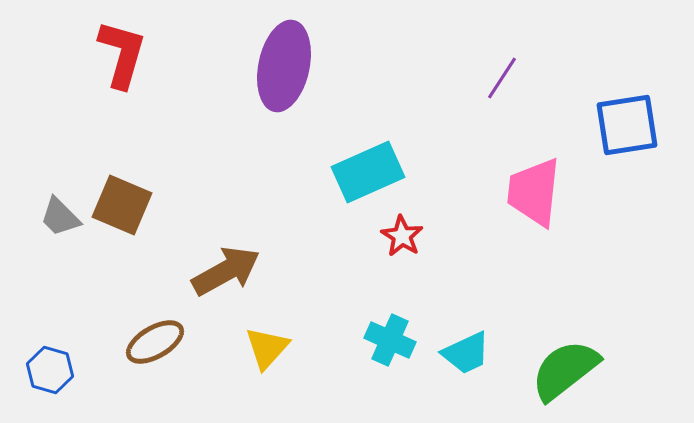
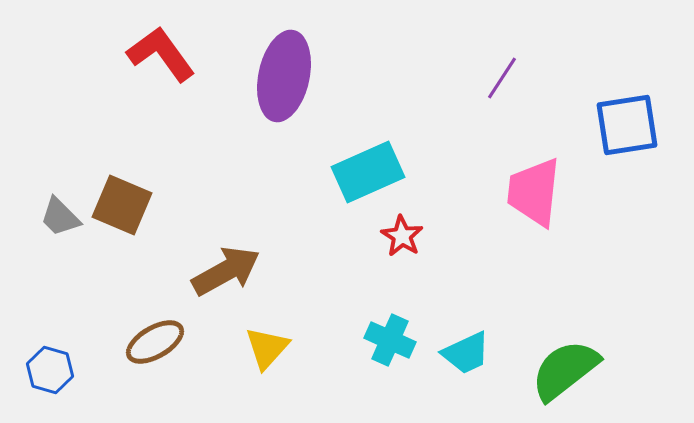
red L-shape: moved 39 px right; rotated 52 degrees counterclockwise
purple ellipse: moved 10 px down
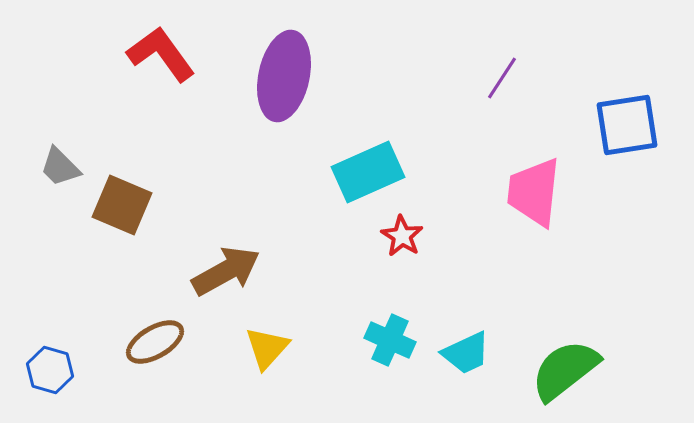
gray trapezoid: moved 50 px up
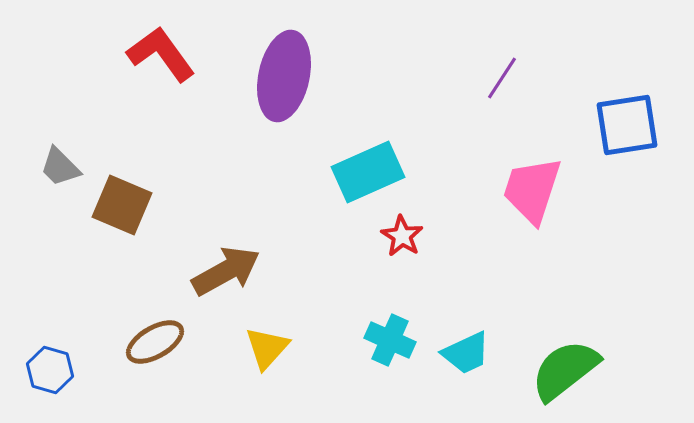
pink trapezoid: moved 2 px left, 2 px up; rotated 12 degrees clockwise
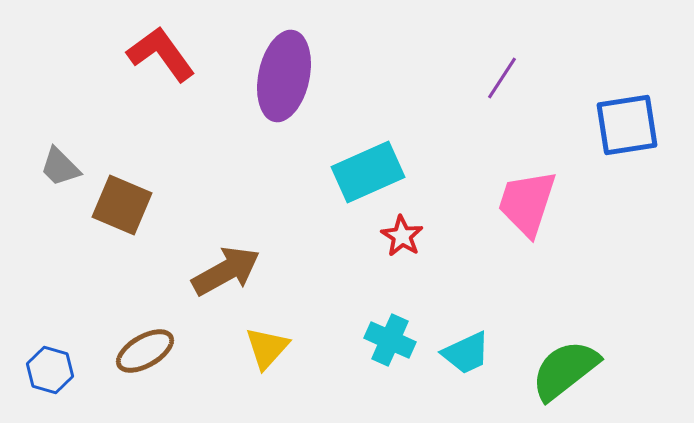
pink trapezoid: moved 5 px left, 13 px down
brown ellipse: moved 10 px left, 9 px down
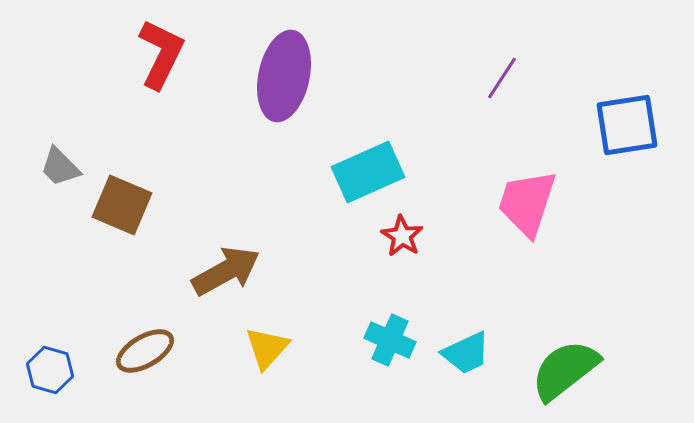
red L-shape: rotated 62 degrees clockwise
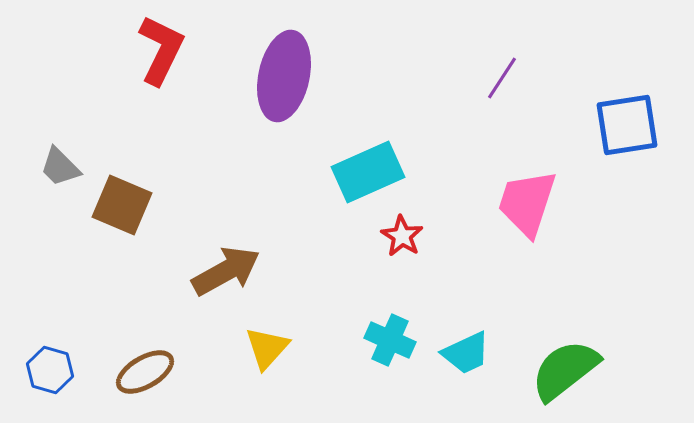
red L-shape: moved 4 px up
brown ellipse: moved 21 px down
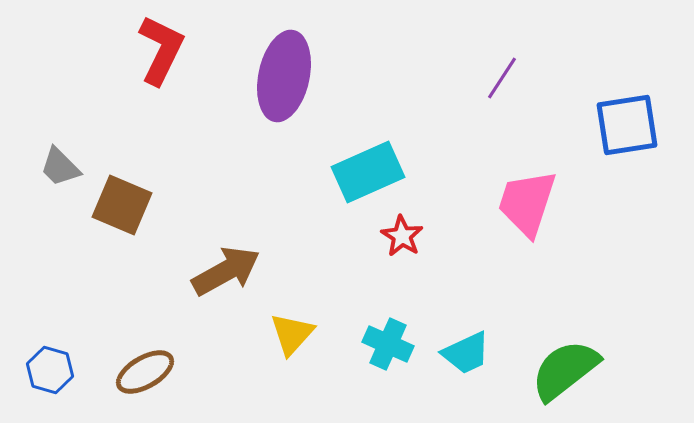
cyan cross: moved 2 px left, 4 px down
yellow triangle: moved 25 px right, 14 px up
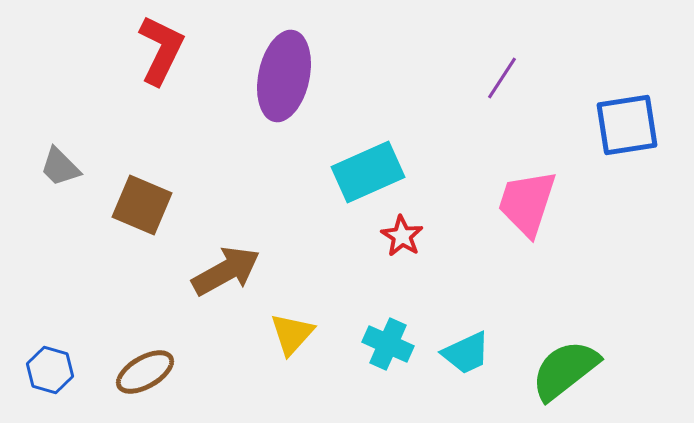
brown square: moved 20 px right
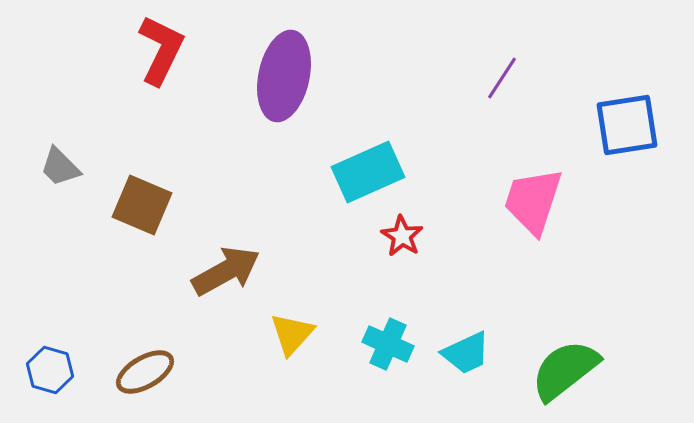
pink trapezoid: moved 6 px right, 2 px up
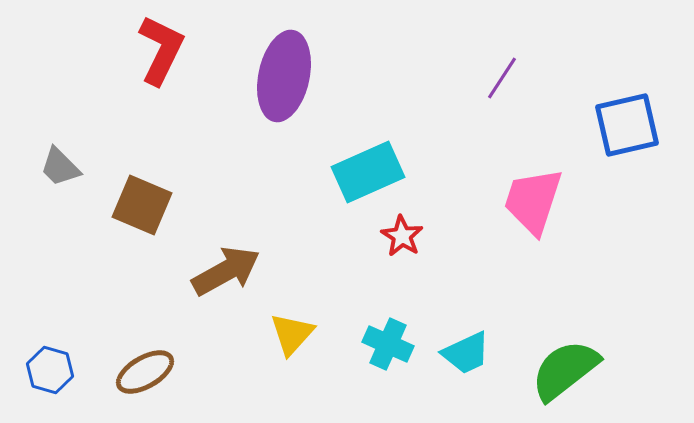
blue square: rotated 4 degrees counterclockwise
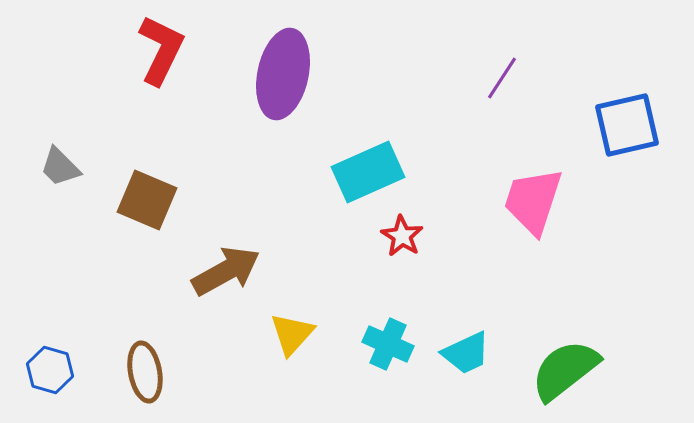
purple ellipse: moved 1 px left, 2 px up
brown square: moved 5 px right, 5 px up
brown ellipse: rotated 70 degrees counterclockwise
